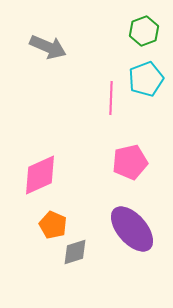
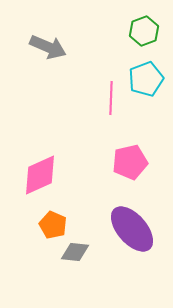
gray diamond: rotated 24 degrees clockwise
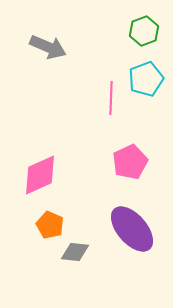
pink pentagon: rotated 12 degrees counterclockwise
orange pentagon: moved 3 px left
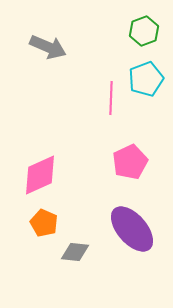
orange pentagon: moved 6 px left, 2 px up
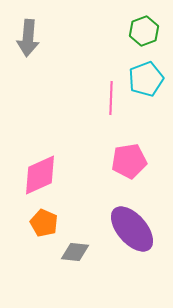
gray arrow: moved 20 px left, 9 px up; rotated 72 degrees clockwise
pink pentagon: moved 1 px left, 1 px up; rotated 16 degrees clockwise
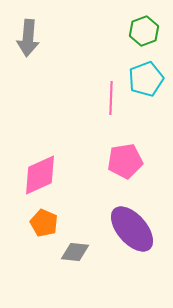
pink pentagon: moved 4 px left
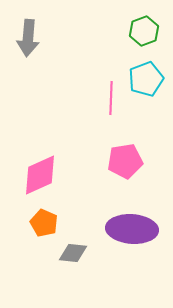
purple ellipse: rotated 45 degrees counterclockwise
gray diamond: moved 2 px left, 1 px down
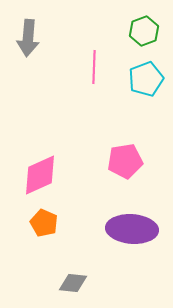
pink line: moved 17 px left, 31 px up
gray diamond: moved 30 px down
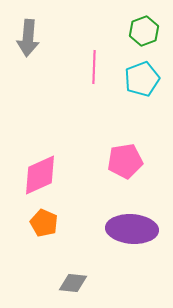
cyan pentagon: moved 4 px left
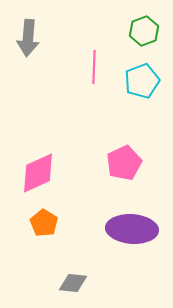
cyan pentagon: moved 2 px down
pink pentagon: moved 1 px left, 2 px down; rotated 16 degrees counterclockwise
pink diamond: moved 2 px left, 2 px up
orange pentagon: rotated 8 degrees clockwise
